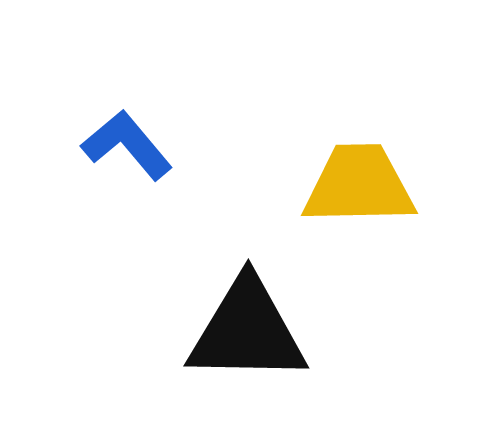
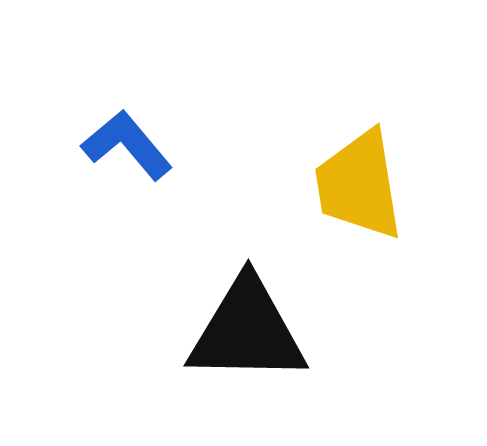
yellow trapezoid: rotated 98 degrees counterclockwise
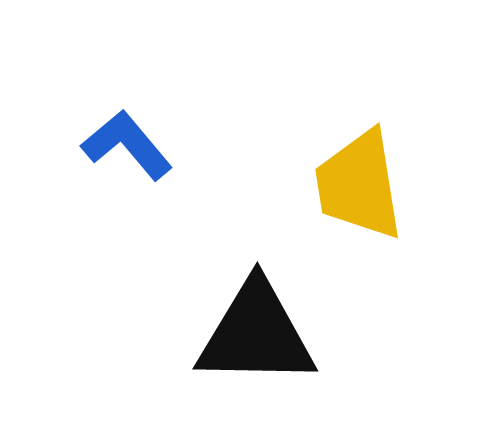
black triangle: moved 9 px right, 3 px down
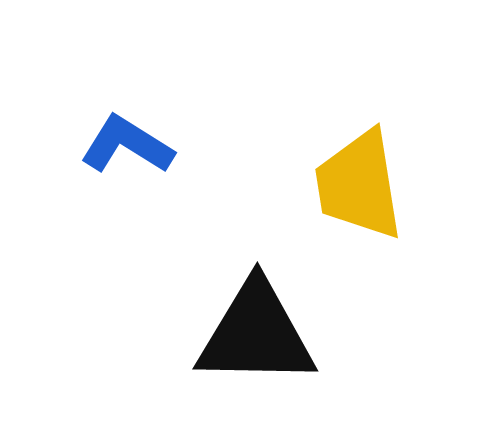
blue L-shape: rotated 18 degrees counterclockwise
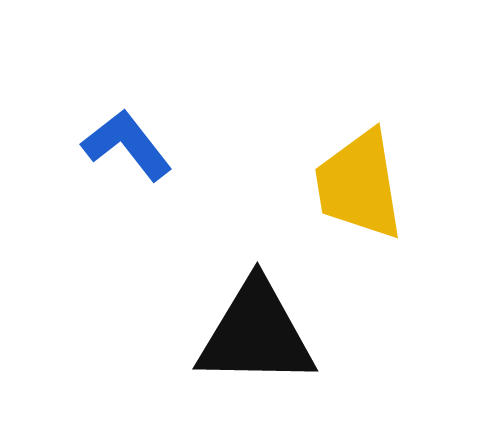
blue L-shape: rotated 20 degrees clockwise
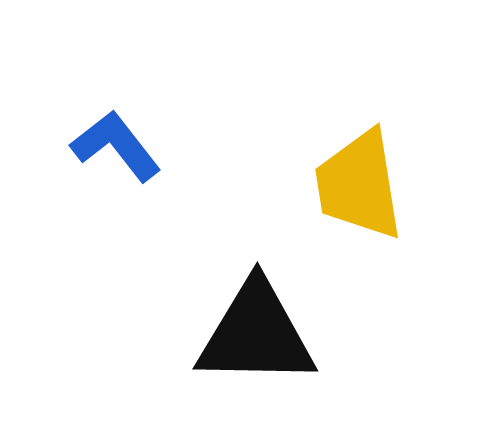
blue L-shape: moved 11 px left, 1 px down
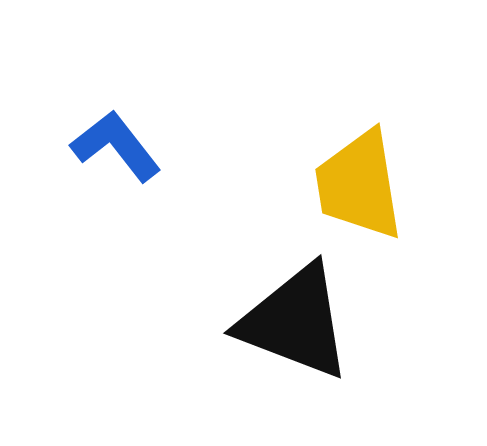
black triangle: moved 39 px right, 12 px up; rotated 20 degrees clockwise
